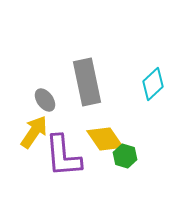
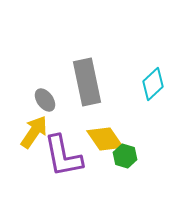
purple L-shape: rotated 6 degrees counterclockwise
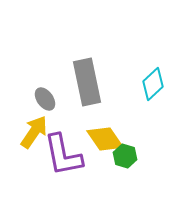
gray ellipse: moved 1 px up
purple L-shape: moved 1 px up
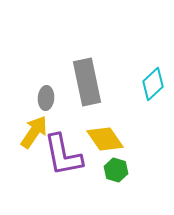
gray ellipse: moved 1 px right, 1 px up; rotated 40 degrees clockwise
green hexagon: moved 9 px left, 14 px down
